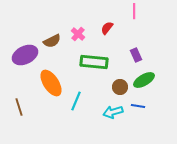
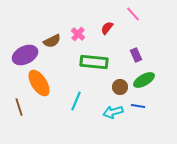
pink line: moved 1 px left, 3 px down; rotated 42 degrees counterclockwise
orange ellipse: moved 12 px left
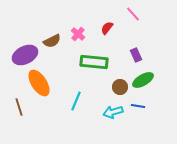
green ellipse: moved 1 px left
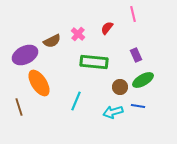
pink line: rotated 28 degrees clockwise
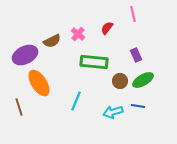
brown circle: moved 6 px up
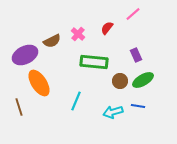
pink line: rotated 63 degrees clockwise
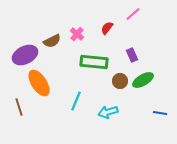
pink cross: moved 1 px left
purple rectangle: moved 4 px left
blue line: moved 22 px right, 7 px down
cyan arrow: moved 5 px left
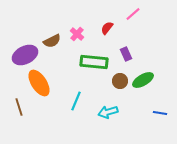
purple rectangle: moved 6 px left, 1 px up
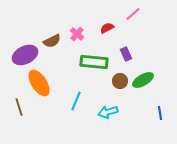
red semicircle: rotated 24 degrees clockwise
blue line: rotated 72 degrees clockwise
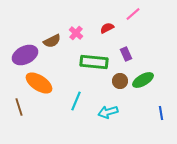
pink cross: moved 1 px left, 1 px up
orange ellipse: rotated 24 degrees counterclockwise
blue line: moved 1 px right
